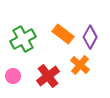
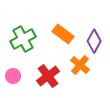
purple diamond: moved 4 px right, 4 px down
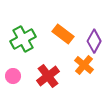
orange cross: moved 4 px right
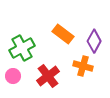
green cross: moved 1 px left, 9 px down
orange cross: moved 1 px left, 1 px down; rotated 24 degrees counterclockwise
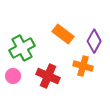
red cross: rotated 30 degrees counterclockwise
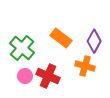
orange rectangle: moved 2 px left, 4 px down
green cross: rotated 20 degrees counterclockwise
orange cross: moved 2 px right
pink circle: moved 12 px right
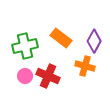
green cross: moved 3 px right, 2 px up; rotated 35 degrees clockwise
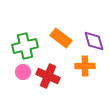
purple diamond: rotated 45 degrees counterclockwise
orange cross: rotated 18 degrees counterclockwise
pink circle: moved 2 px left, 4 px up
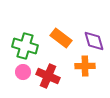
green cross: rotated 30 degrees clockwise
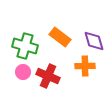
orange rectangle: moved 1 px left, 1 px up
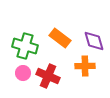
orange rectangle: moved 1 px down
pink circle: moved 1 px down
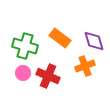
orange cross: rotated 18 degrees counterclockwise
